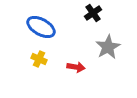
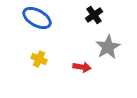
black cross: moved 1 px right, 2 px down
blue ellipse: moved 4 px left, 9 px up
red arrow: moved 6 px right
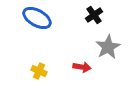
yellow cross: moved 12 px down
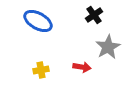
blue ellipse: moved 1 px right, 3 px down
yellow cross: moved 2 px right, 1 px up; rotated 35 degrees counterclockwise
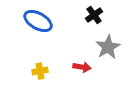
yellow cross: moved 1 px left, 1 px down
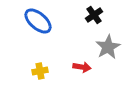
blue ellipse: rotated 12 degrees clockwise
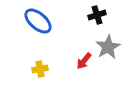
black cross: moved 3 px right; rotated 18 degrees clockwise
red arrow: moved 2 px right, 6 px up; rotated 120 degrees clockwise
yellow cross: moved 2 px up
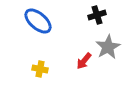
yellow cross: rotated 21 degrees clockwise
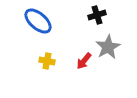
yellow cross: moved 7 px right, 8 px up
